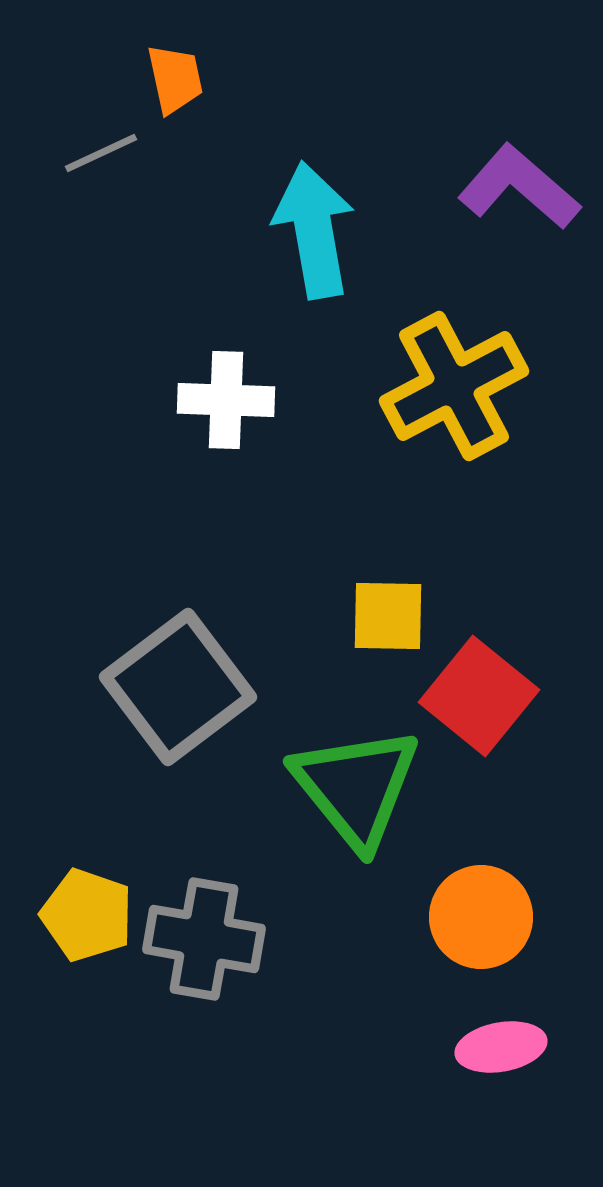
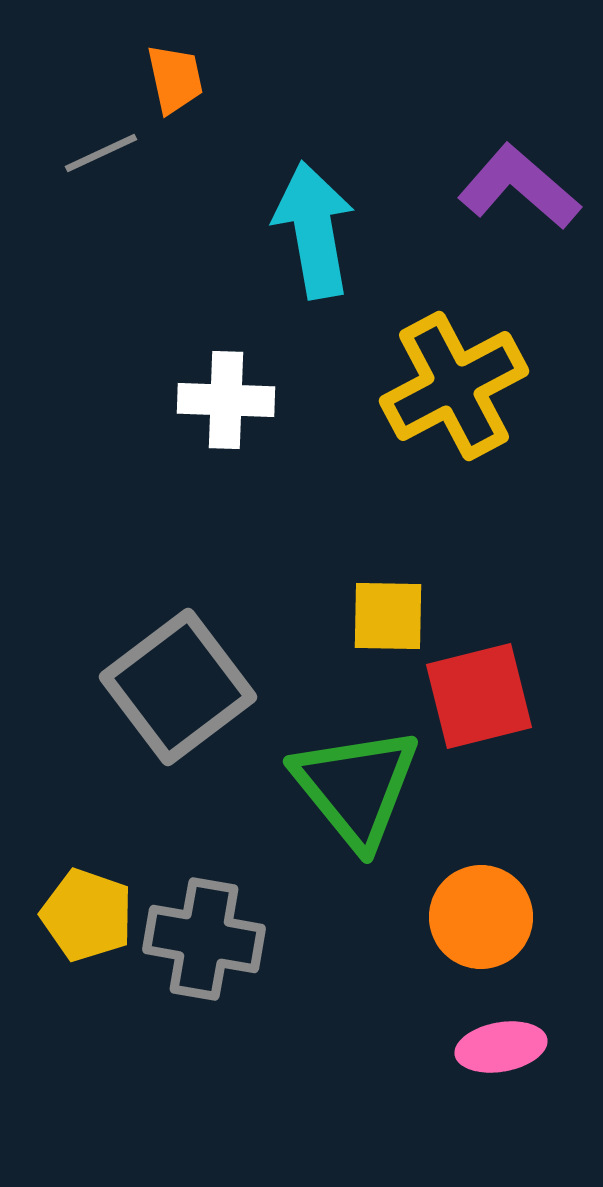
red square: rotated 37 degrees clockwise
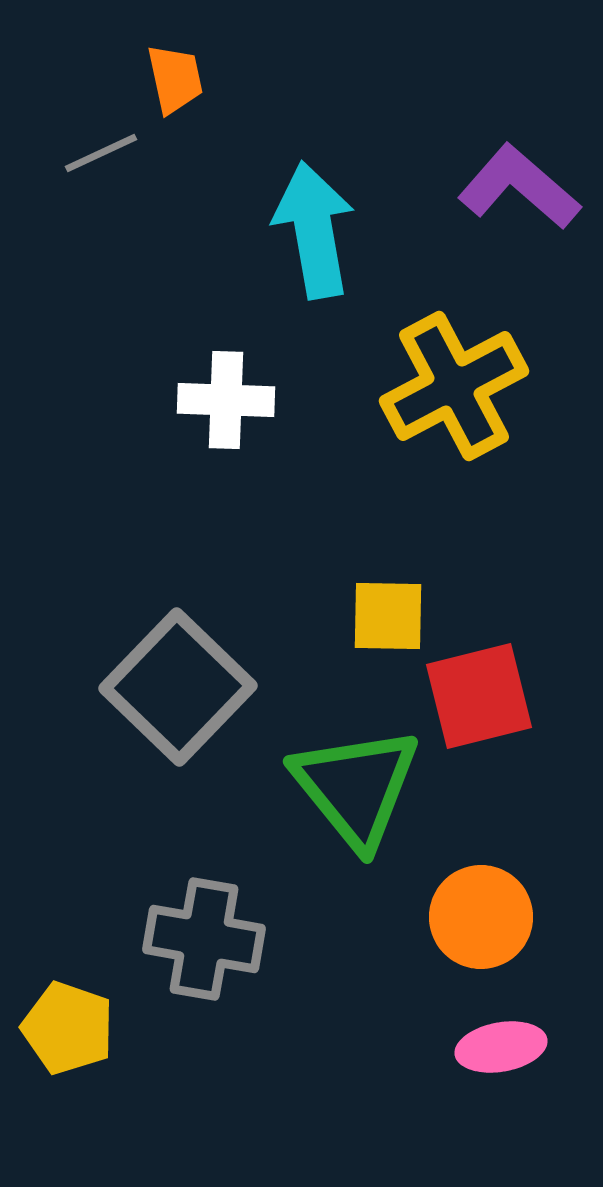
gray square: rotated 9 degrees counterclockwise
yellow pentagon: moved 19 px left, 113 px down
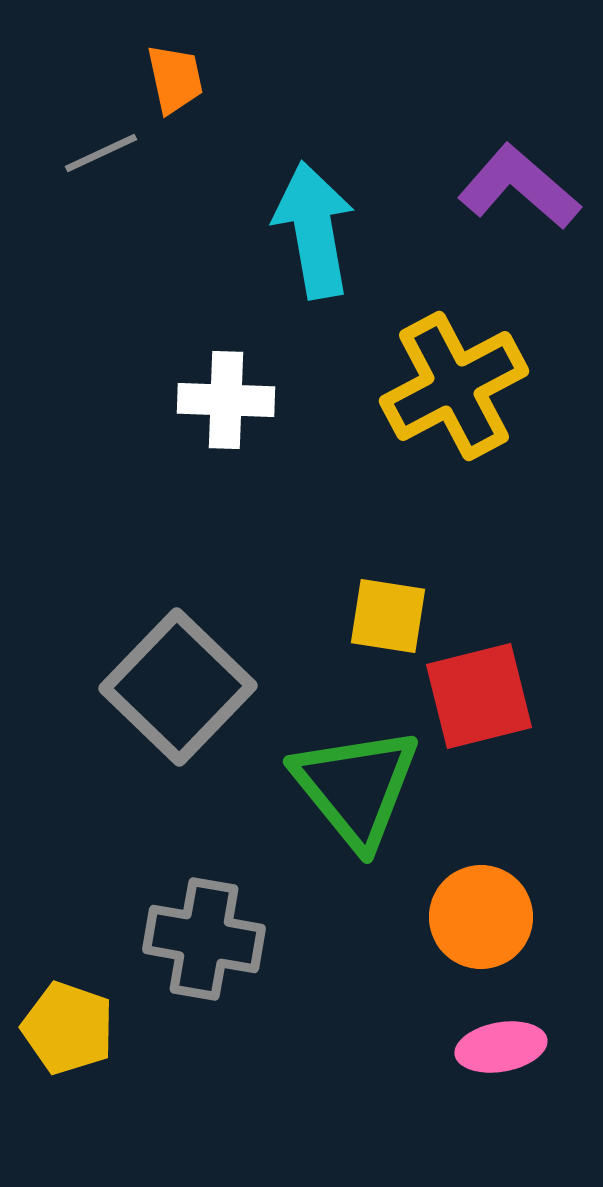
yellow square: rotated 8 degrees clockwise
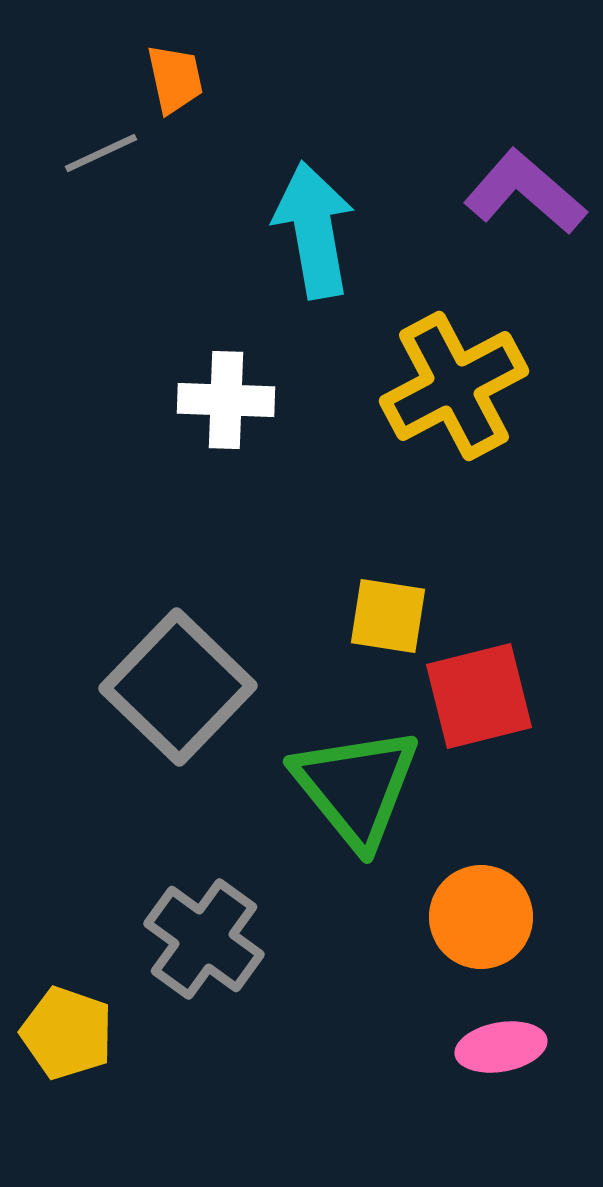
purple L-shape: moved 6 px right, 5 px down
gray cross: rotated 26 degrees clockwise
yellow pentagon: moved 1 px left, 5 px down
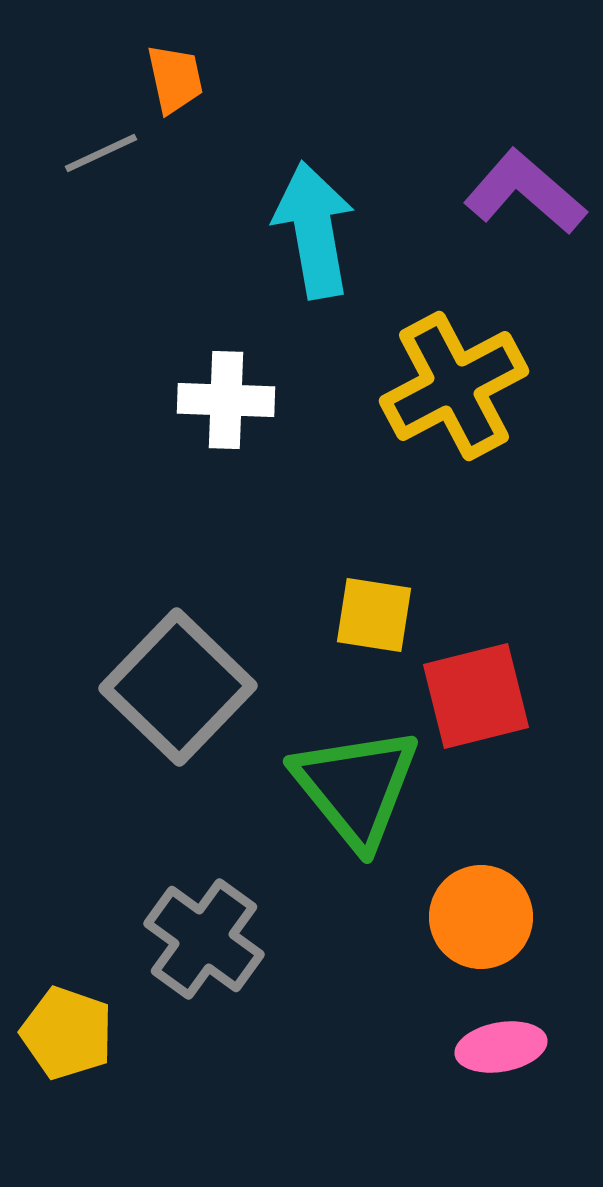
yellow square: moved 14 px left, 1 px up
red square: moved 3 px left
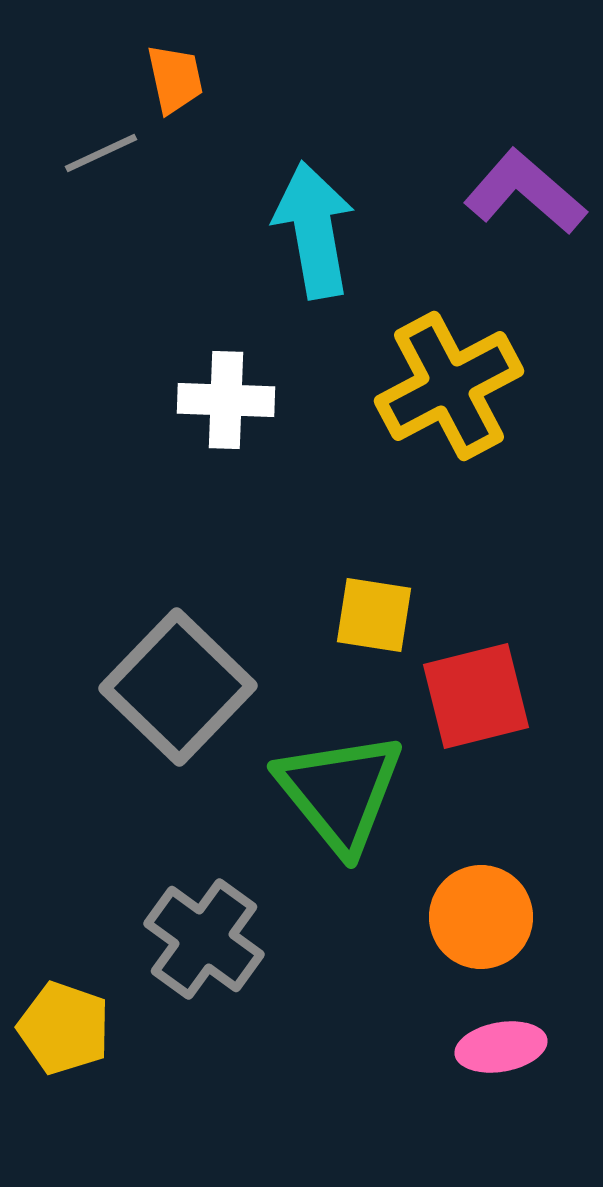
yellow cross: moved 5 px left
green triangle: moved 16 px left, 5 px down
yellow pentagon: moved 3 px left, 5 px up
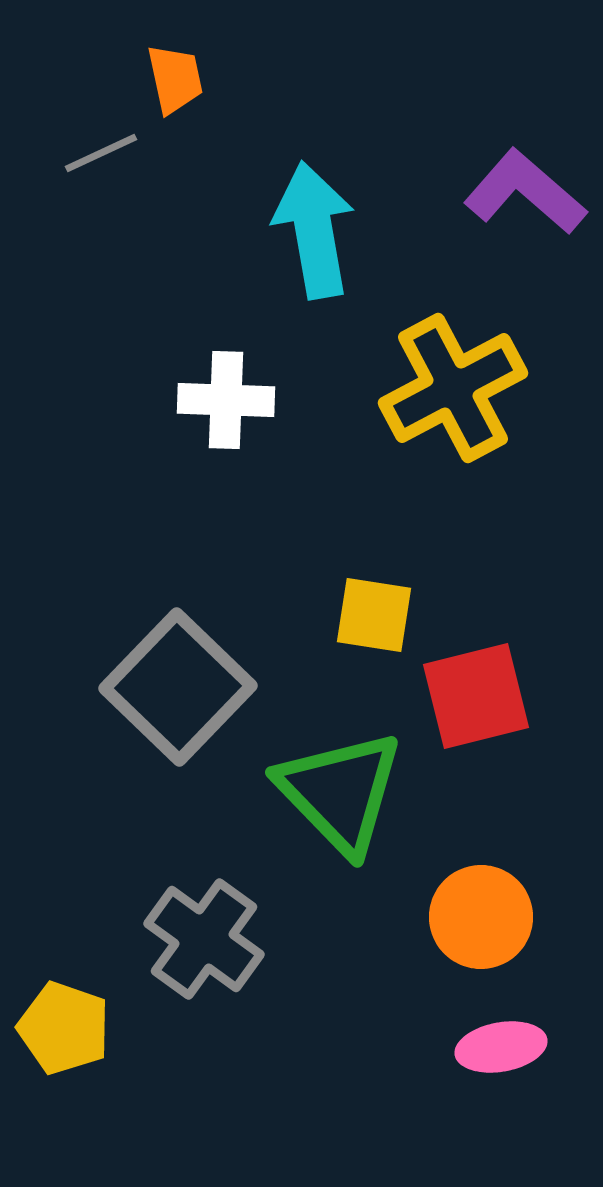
yellow cross: moved 4 px right, 2 px down
green triangle: rotated 5 degrees counterclockwise
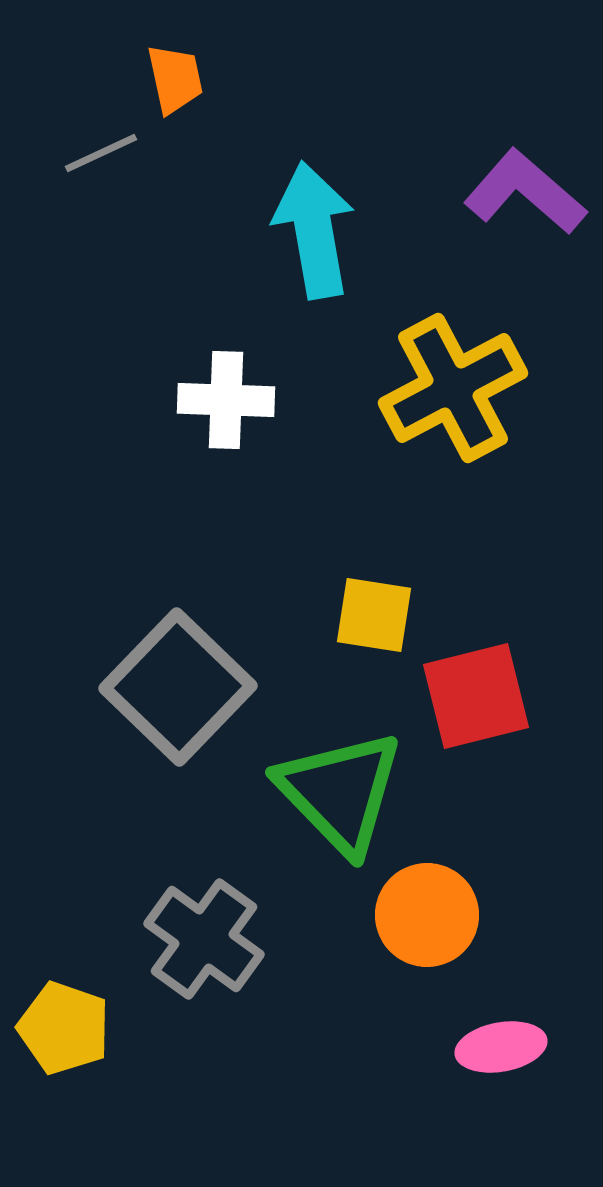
orange circle: moved 54 px left, 2 px up
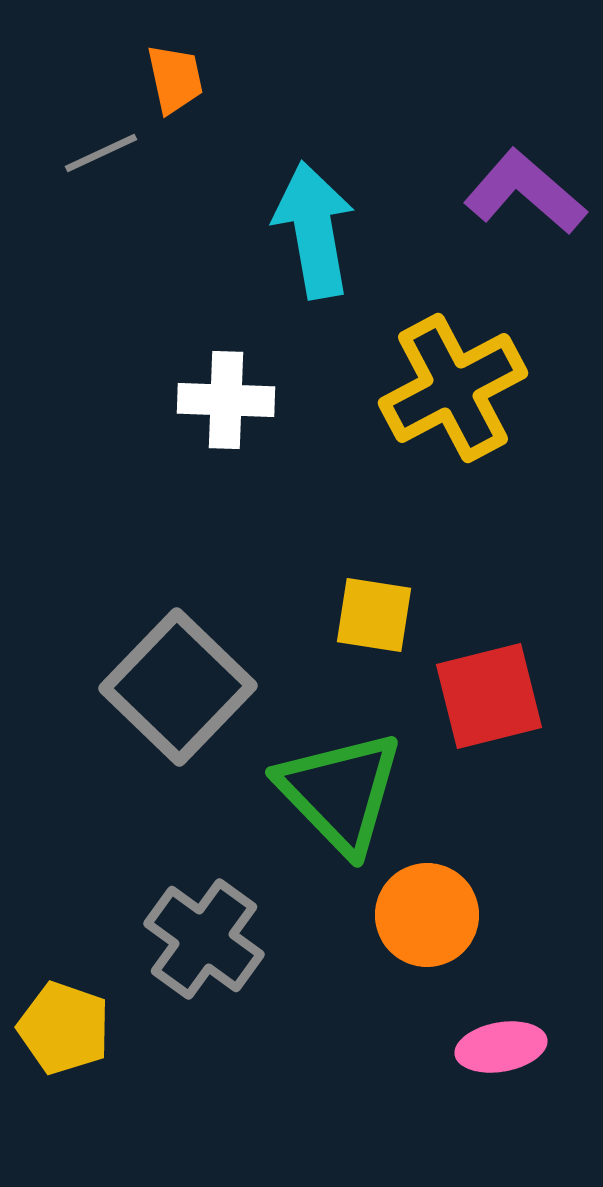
red square: moved 13 px right
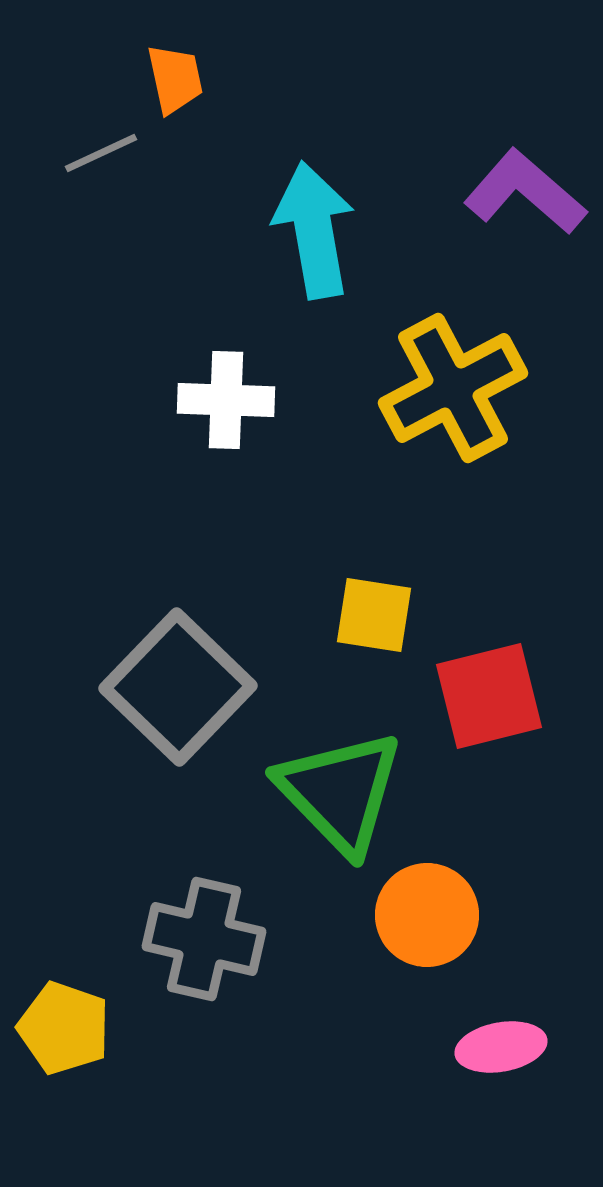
gray cross: rotated 23 degrees counterclockwise
